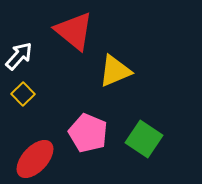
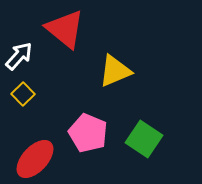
red triangle: moved 9 px left, 2 px up
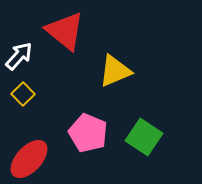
red triangle: moved 2 px down
green square: moved 2 px up
red ellipse: moved 6 px left
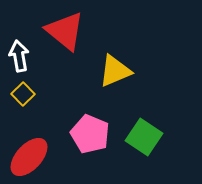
white arrow: rotated 52 degrees counterclockwise
pink pentagon: moved 2 px right, 1 px down
red ellipse: moved 2 px up
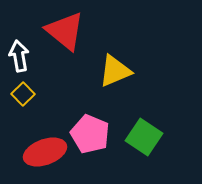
red ellipse: moved 16 px right, 5 px up; rotated 27 degrees clockwise
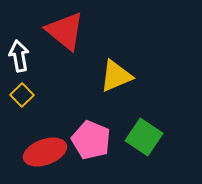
yellow triangle: moved 1 px right, 5 px down
yellow square: moved 1 px left, 1 px down
pink pentagon: moved 1 px right, 6 px down
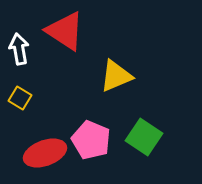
red triangle: rotated 6 degrees counterclockwise
white arrow: moved 7 px up
yellow square: moved 2 px left, 3 px down; rotated 15 degrees counterclockwise
red ellipse: moved 1 px down
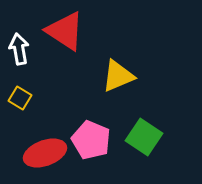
yellow triangle: moved 2 px right
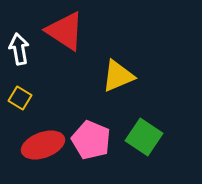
red ellipse: moved 2 px left, 8 px up
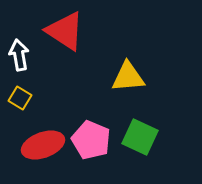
white arrow: moved 6 px down
yellow triangle: moved 10 px right, 1 px down; rotated 18 degrees clockwise
green square: moved 4 px left; rotated 9 degrees counterclockwise
